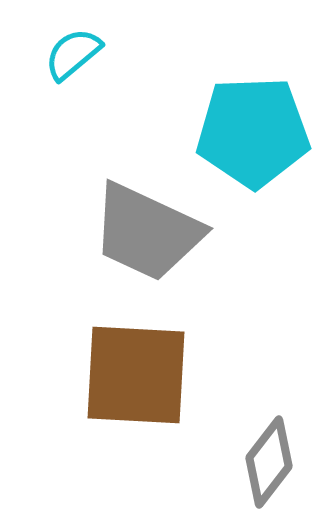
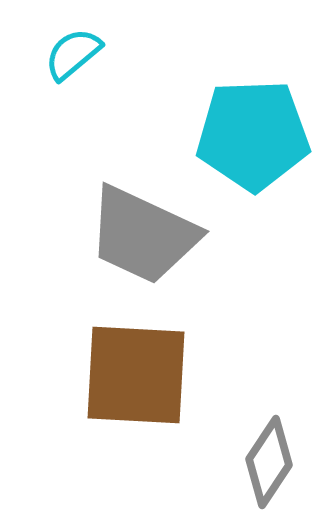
cyan pentagon: moved 3 px down
gray trapezoid: moved 4 px left, 3 px down
gray diamond: rotated 4 degrees counterclockwise
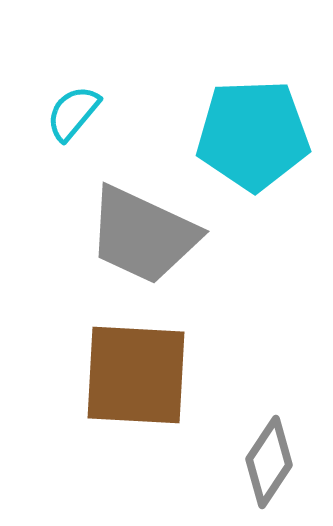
cyan semicircle: moved 59 px down; rotated 10 degrees counterclockwise
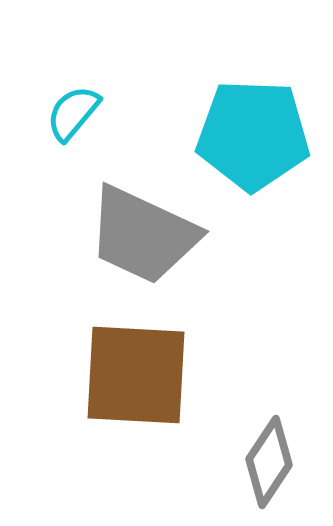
cyan pentagon: rotated 4 degrees clockwise
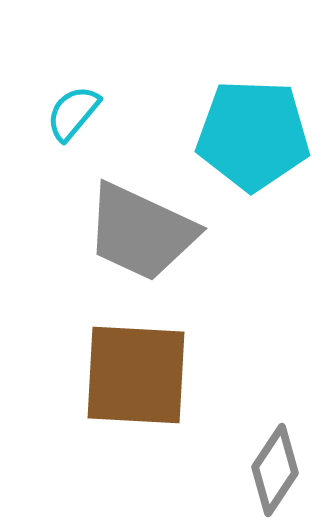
gray trapezoid: moved 2 px left, 3 px up
gray diamond: moved 6 px right, 8 px down
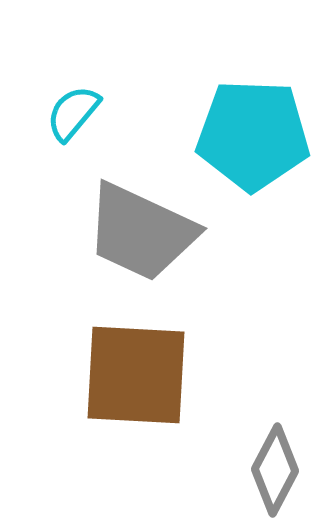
gray diamond: rotated 6 degrees counterclockwise
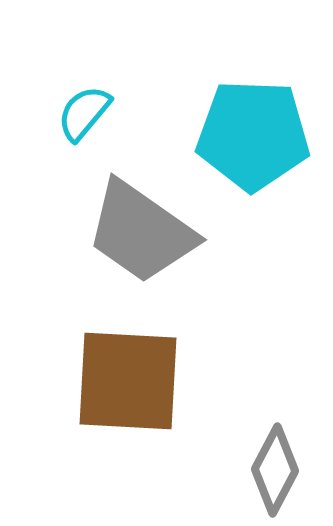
cyan semicircle: moved 11 px right
gray trapezoid: rotated 10 degrees clockwise
brown square: moved 8 px left, 6 px down
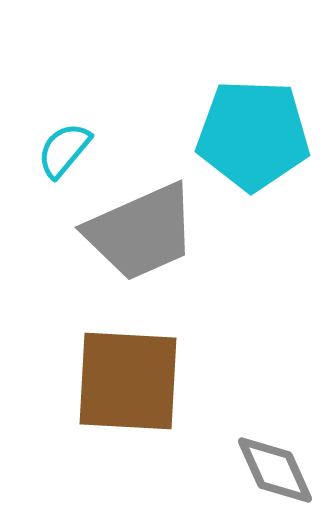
cyan semicircle: moved 20 px left, 37 px down
gray trapezoid: rotated 59 degrees counterclockwise
gray diamond: rotated 52 degrees counterclockwise
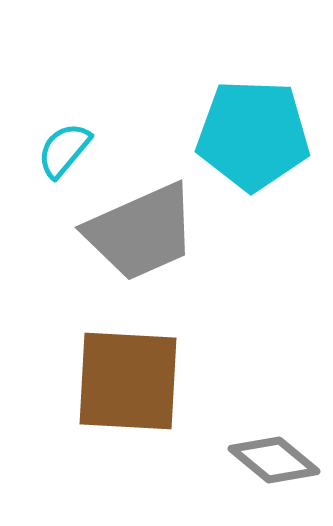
gray diamond: moved 1 px left, 10 px up; rotated 26 degrees counterclockwise
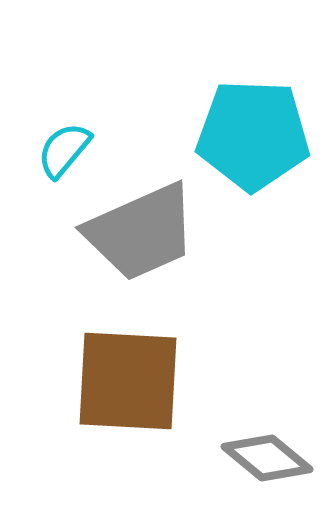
gray diamond: moved 7 px left, 2 px up
